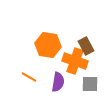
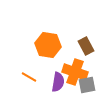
orange cross: moved 11 px down
gray square: moved 3 px left, 1 px down; rotated 12 degrees counterclockwise
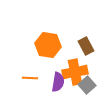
orange cross: rotated 30 degrees counterclockwise
orange line: moved 1 px right, 1 px down; rotated 28 degrees counterclockwise
gray square: rotated 30 degrees counterclockwise
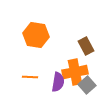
orange hexagon: moved 12 px left, 10 px up
orange line: moved 1 px up
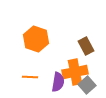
orange hexagon: moved 4 px down; rotated 10 degrees clockwise
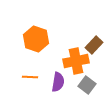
brown rectangle: moved 8 px right, 1 px up; rotated 72 degrees clockwise
orange cross: moved 1 px right, 11 px up
gray square: rotated 12 degrees counterclockwise
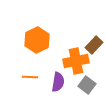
orange hexagon: moved 1 px right, 1 px down; rotated 15 degrees clockwise
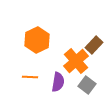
orange cross: rotated 30 degrees counterclockwise
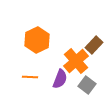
purple semicircle: moved 2 px right, 3 px up; rotated 12 degrees clockwise
